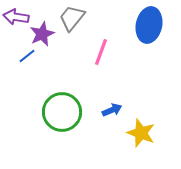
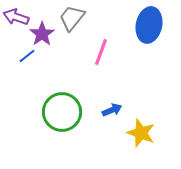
purple arrow: rotated 10 degrees clockwise
purple star: rotated 10 degrees counterclockwise
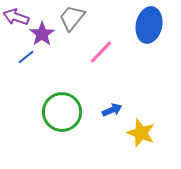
pink line: rotated 24 degrees clockwise
blue line: moved 1 px left, 1 px down
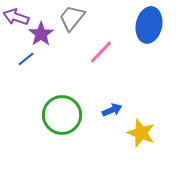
purple star: moved 1 px left
blue line: moved 2 px down
green circle: moved 3 px down
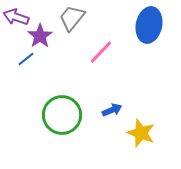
purple star: moved 1 px left, 2 px down
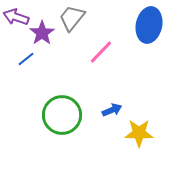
purple star: moved 2 px right, 3 px up
yellow star: moved 2 px left; rotated 20 degrees counterclockwise
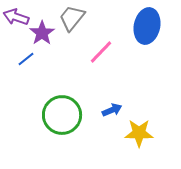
blue ellipse: moved 2 px left, 1 px down
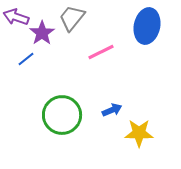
pink line: rotated 20 degrees clockwise
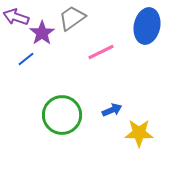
gray trapezoid: rotated 16 degrees clockwise
